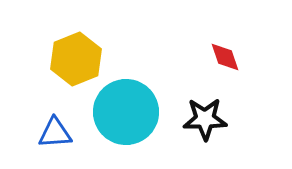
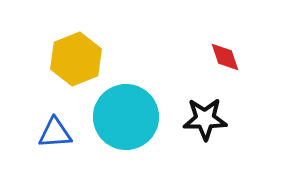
cyan circle: moved 5 px down
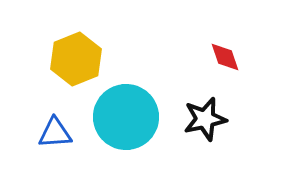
black star: rotated 12 degrees counterclockwise
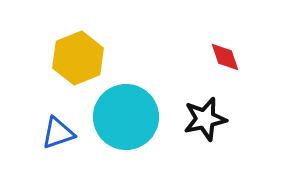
yellow hexagon: moved 2 px right, 1 px up
blue triangle: moved 3 px right; rotated 15 degrees counterclockwise
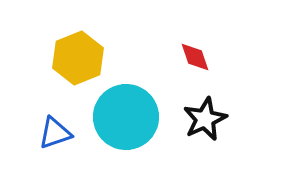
red diamond: moved 30 px left
black star: rotated 12 degrees counterclockwise
blue triangle: moved 3 px left
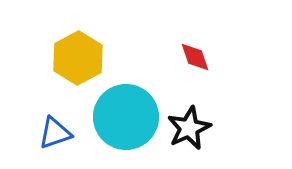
yellow hexagon: rotated 6 degrees counterclockwise
black star: moved 16 px left, 9 px down
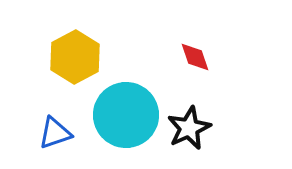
yellow hexagon: moved 3 px left, 1 px up
cyan circle: moved 2 px up
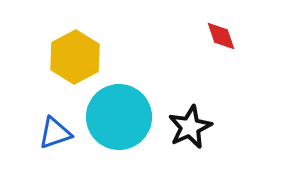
red diamond: moved 26 px right, 21 px up
cyan circle: moved 7 px left, 2 px down
black star: moved 1 px right, 1 px up
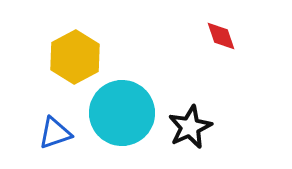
cyan circle: moved 3 px right, 4 px up
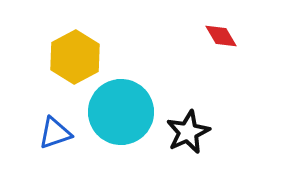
red diamond: rotated 12 degrees counterclockwise
cyan circle: moved 1 px left, 1 px up
black star: moved 2 px left, 5 px down
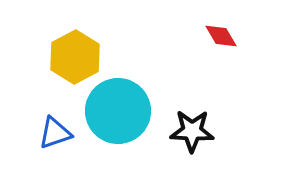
cyan circle: moved 3 px left, 1 px up
black star: moved 4 px right, 1 px up; rotated 27 degrees clockwise
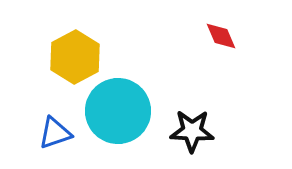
red diamond: rotated 8 degrees clockwise
